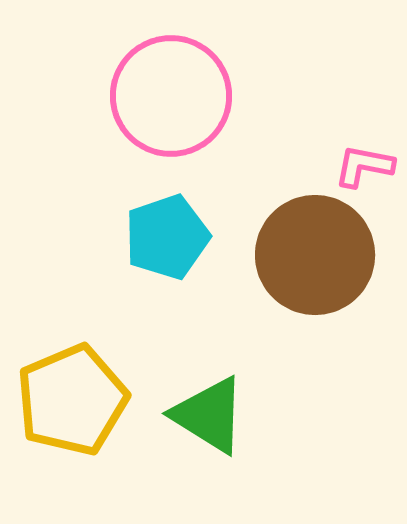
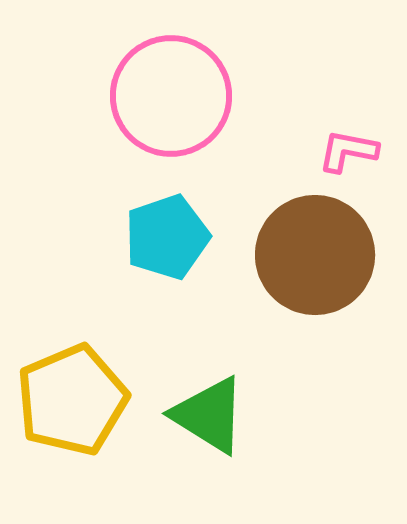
pink L-shape: moved 16 px left, 15 px up
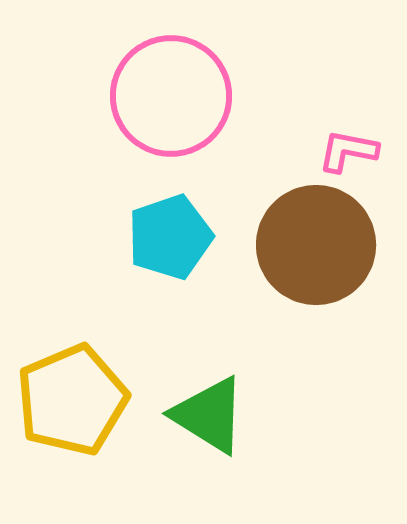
cyan pentagon: moved 3 px right
brown circle: moved 1 px right, 10 px up
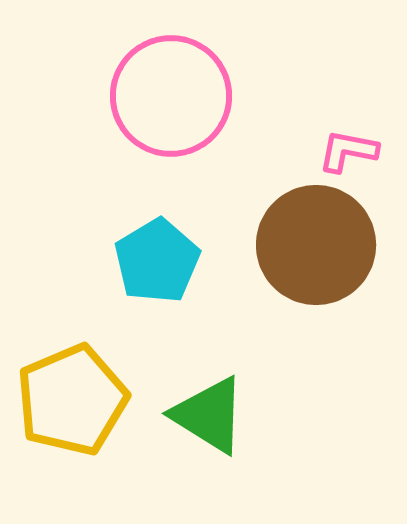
cyan pentagon: moved 13 px left, 24 px down; rotated 12 degrees counterclockwise
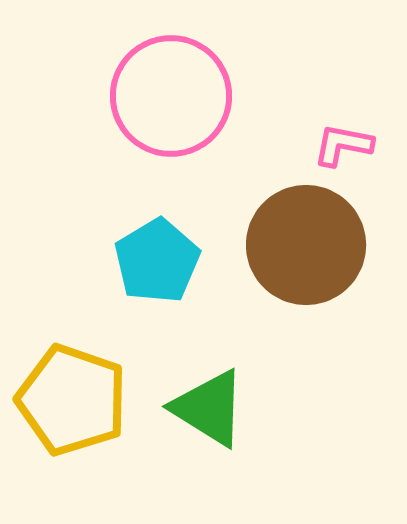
pink L-shape: moved 5 px left, 6 px up
brown circle: moved 10 px left
yellow pentagon: rotated 30 degrees counterclockwise
green triangle: moved 7 px up
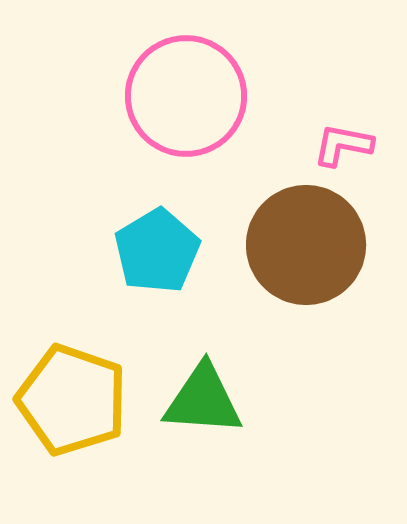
pink circle: moved 15 px right
cyan pentagon: moved 10 px up
green triangle: moved 6 px left, 8 px up; rotated 28 degrees counterclockwise
